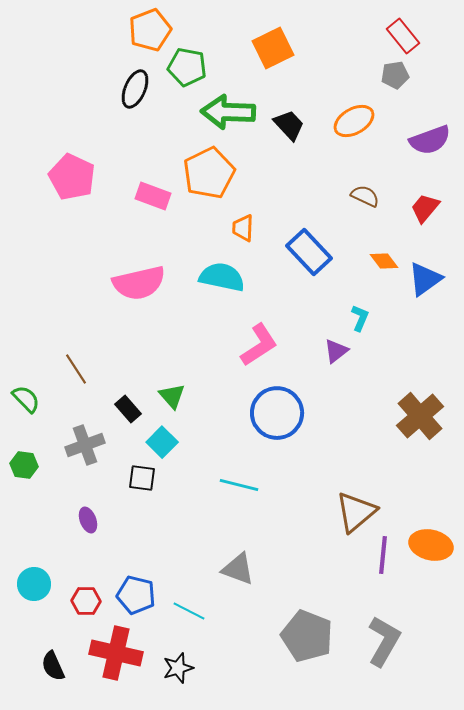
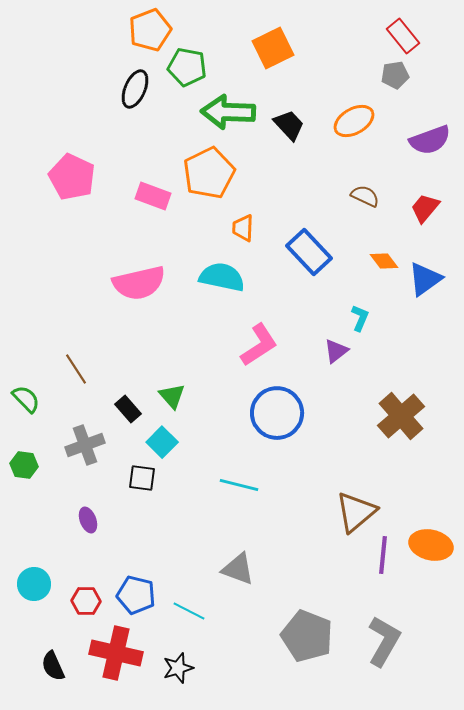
brown cross at (420, 416): moved 19 px left
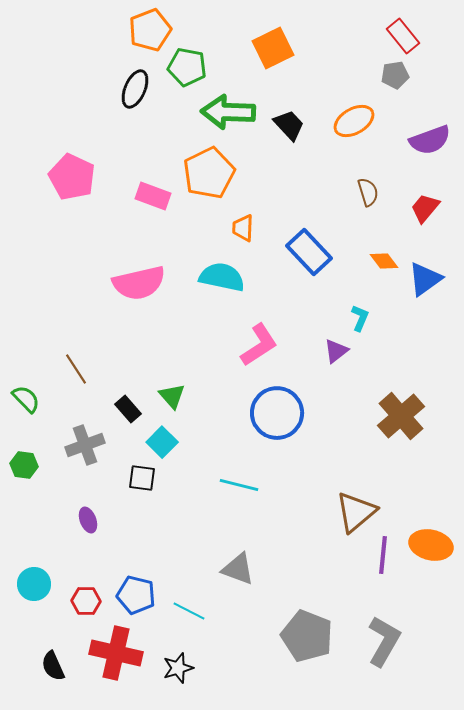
brown semicircle at (365, 196): moved 3 px right, 4 px up; rotated 48 degrees clockwise
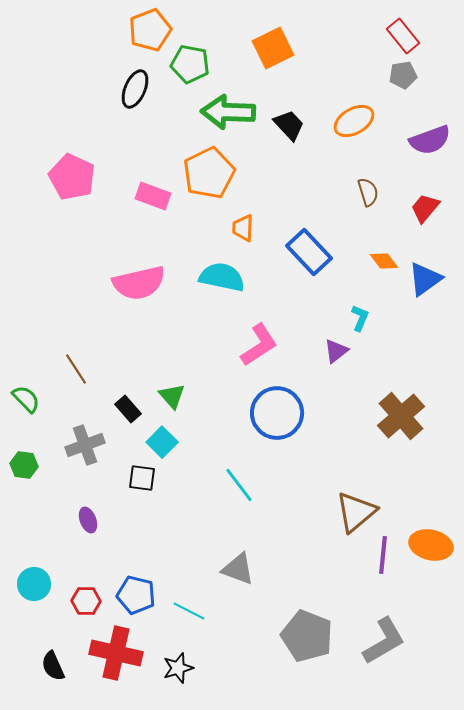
green pentagon at (187, 67): moved 3 px right, 3 px up
gray pentagon at (395, 75): moved 8 px right
cyan line at (239, 485): rotated 39 degrees clockwise
gray L-shape at (384, 641): rotated 30 degrees clockwise
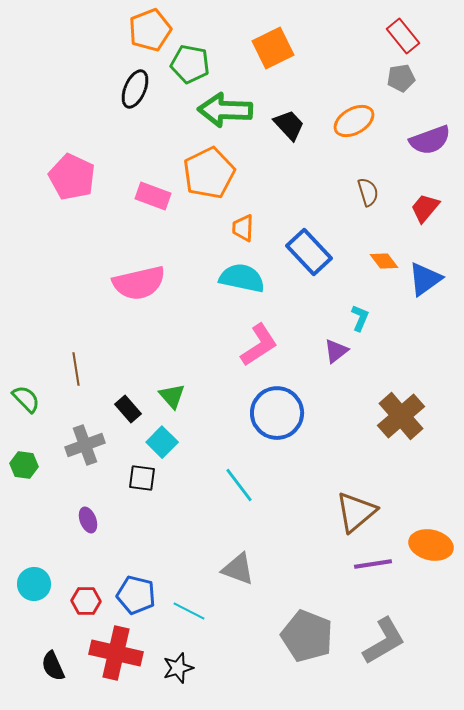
gray pentagon at (403, 75): moved 2 px left, 3 px down
green arrow at (228, 112): moved 3 px left, 2 px up
cyan semicircle at (222, 277): moved 20 px right, 1 px down
brown line at (76, 369): rotated 24 degrees clockwise
purple line at (383, 555): moved 10 px left, 9 px down; rotated 75 degrees clockwise
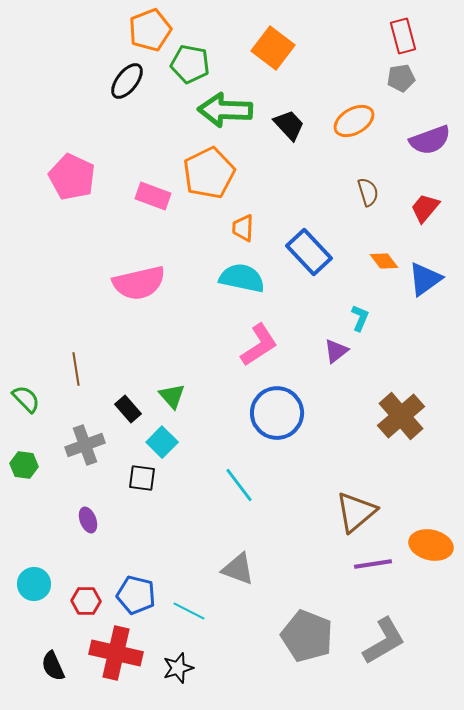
red rectangle at (403, 36): rotated 24 degrees clockwise
orange square at (273, 48): rotated 27 degrees counterclockwise
black ellipse at (135, 89): moved 8 px left, 8 px up; rotated 15 degrees clockwise
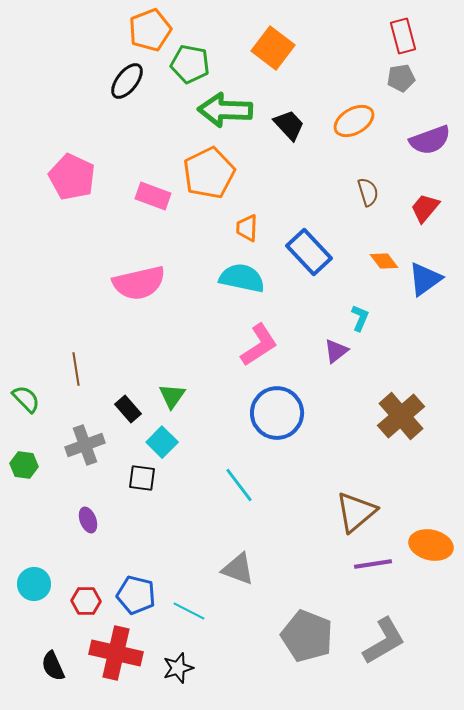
orange trapezoid at (243, 228): moved 4 px right
green triangle at (172, 396): rotated 16 degrees clockwise
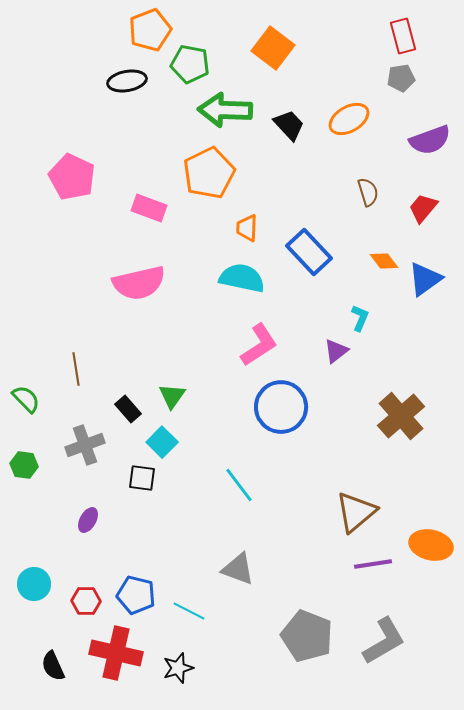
black ellipse at (127, 81): rotated 42 degrees clockwise
orange ellipse at (354, 121): moved 5 px left, 2 px up
pink rectangle at (153, 196): moved 4 px left, 12 px down
red trapezoid at (425, 208): moved 2 px left
blue circle at (277, 413): moved 4 px right, 6 px up
purple ellipse at (88, 520): rotated 50 degrees clockwise
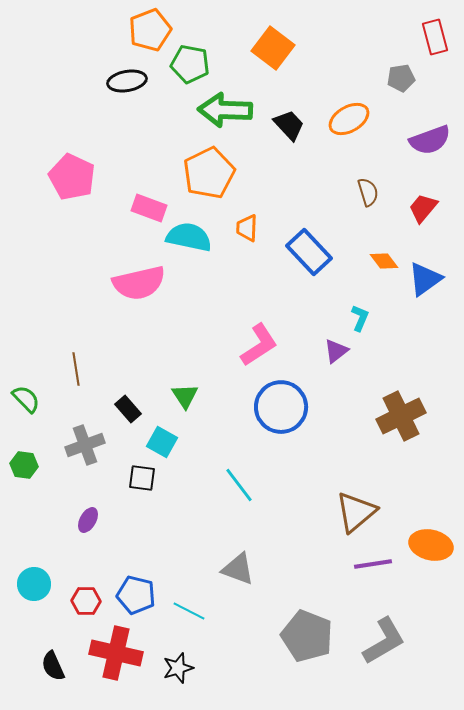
red rectangle at (403, 36): moved 32 px right, 1 px down
cyan semicircle at (242, 278): moved 53 px left, 41 px up
green triangle at (172, 396): moved 13 px right; rotated 8 degrees counterclockwise
brown cross at (401, 416): rotated 15 degrees clockwise
cyan square at (162, 442): rotated 16 degrees counterclockwise
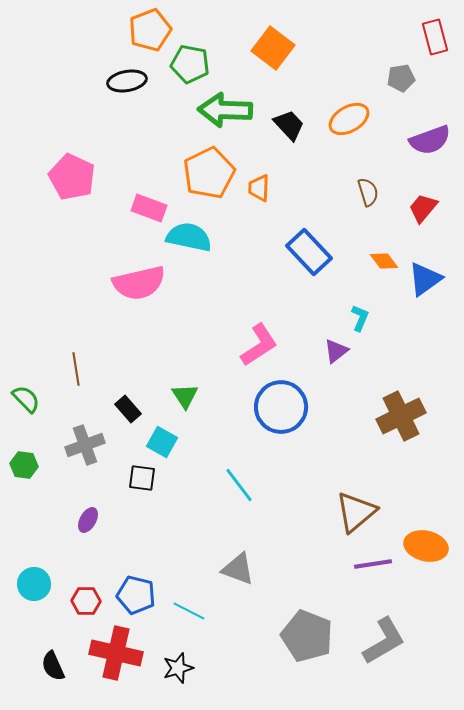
orange trapezoid at (247, 228): moved 12 px right, 40 px up
orange ellipse at (431, 545): moved 5 px left, 1 px down
